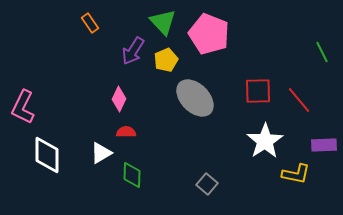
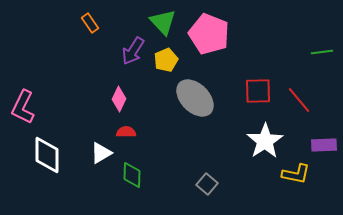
green line: rotated 70 degrees counterclockwise
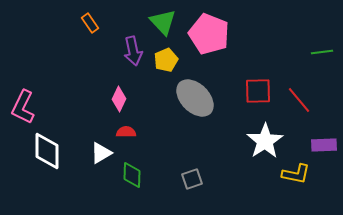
purple arrow: rotated 44 degrees counterclockwise
white diamond: moved 4 px up
gray square: moved 15 px left, 5 px up; rotated 30 degrees clockwise
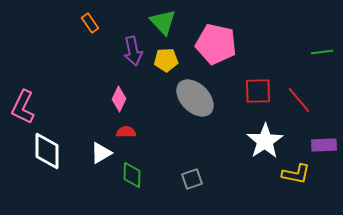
pink pentagon: moved 7 px right, 10 px down; rotated 9 degrees counterclockwise
yellow pentagon: rotated 20 degrees clockwise
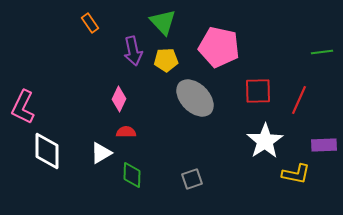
pink pentagon: moved 3 px right, 3 px down
red line: rotated 64 degrees clockwise
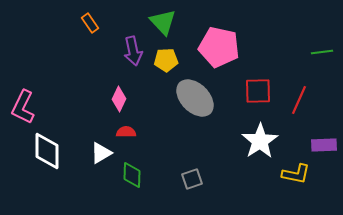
white star: moved 5 px left
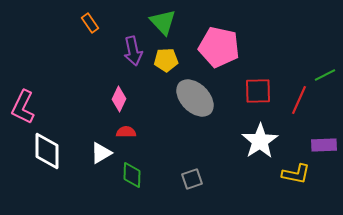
green line: moved 3 px right, 23 px down; rotated 20 degrees counterclockwise
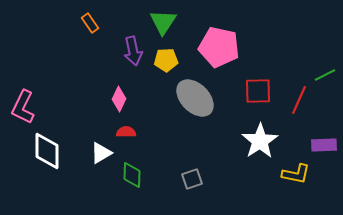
green triangle: rotated 16 degrees clockwise
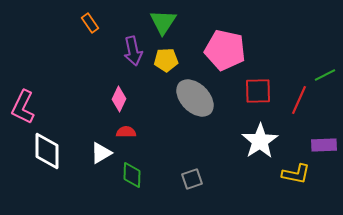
pink pentagon: moved 6 px right, 3 px down
